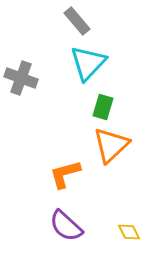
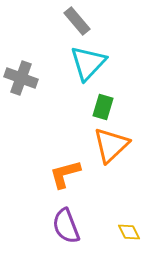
purple semicircle: rotated 27 degrees clockwise
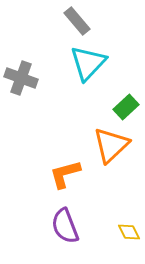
green rectangle: moved 23 px right; rotated 30 degrees clockwise
purple semicircle: moved 1 px left
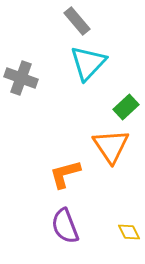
orange triangle: moved 1 px down; rotated 21 degrees counterclockwise
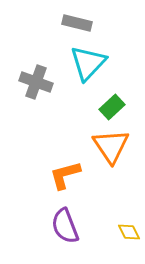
gray rectangle: moved 2 px down; rotated 36 degrees counterclockwise
gray cross: moved 15 px right, 4 px down
green rectangle: moved 14 px left
orange L-shape: moved 1 px down
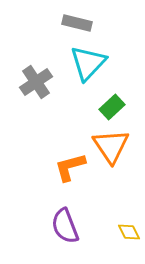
gray cross: rotated 36 degrees clockwise
orange L-shape: moved 5 px right, 8 px up
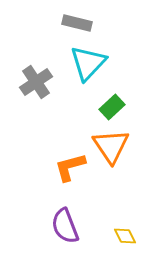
yellow diamond: moved 4 px left, 4 px down
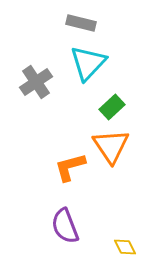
gray rectangle: moved 4 px right
yellow diamond: moved 11 px down
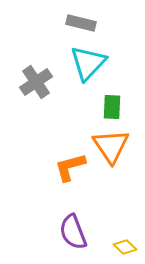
green rectangle: rotated 45 degrees counterclockwise
purple semicircle: moved 8 px right, 6 px down
yellow diamond: rotated 20 degrees counterclockwise
